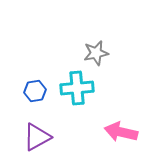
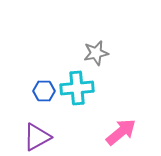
blue hexagon: moved 9 px right; rotated 10 degrees clockwise
pink arrow: rotated 128 degrees clockwise
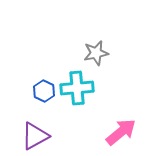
blue hexagon: rotated 25 degrees clockwise
purple triangle: moved 2 px left, 1 px up
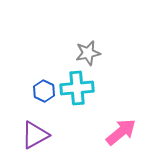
gray star: moved 8 px left
purple triangle: moved 1 px up
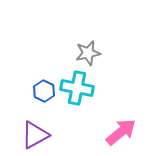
cyan cross: rotated 16 degrees clockwise
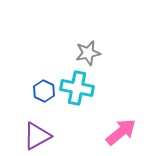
purple triangle: moved 2 px right, 1 px down
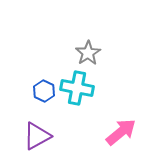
gray star: rotated 20 degrees counterclockwise
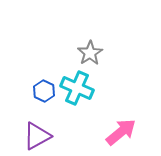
gray star: moved 2 px right
cyan cross: rotated 12 degrees clockwise
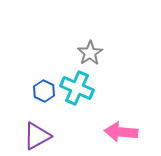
pink arrow: rotated 136 degrees counterclockwise
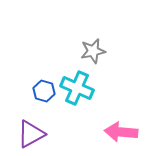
gray star: moved 3 px right, 2 px up; rotated 20 degrees clockwise
blue hexagon: rotated 10 degrees counterclockwise
purple triangle: moved 6 px left, 2 px up
